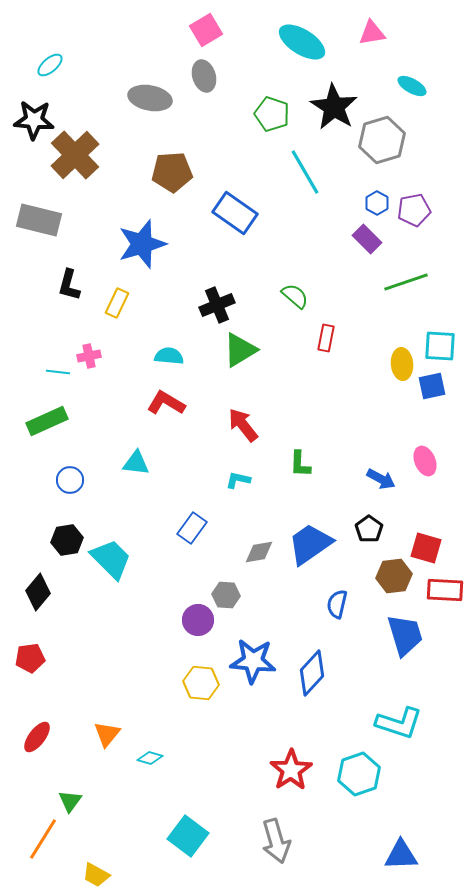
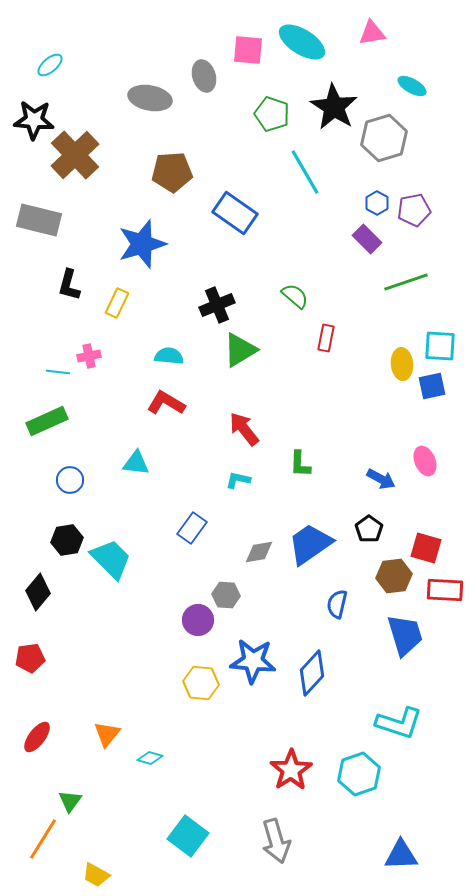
pink square at (206, 30): moved 42 px right, 20 px down; rotated 36 degrees clockwise
gray hexagon at (382, 140): moved 2 px right, 2 px up
red arrow at (243, 425): moved 1 px right, 4 px down
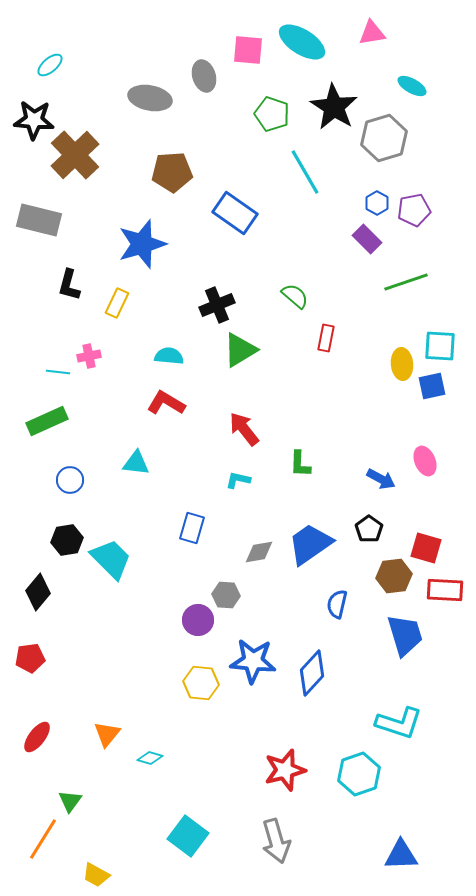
blue rectangle at (192, 528): rotated 20 degrees counterclockwise
red star at (291, 770): moved 6 px left; rotated 18 degrees clockwise
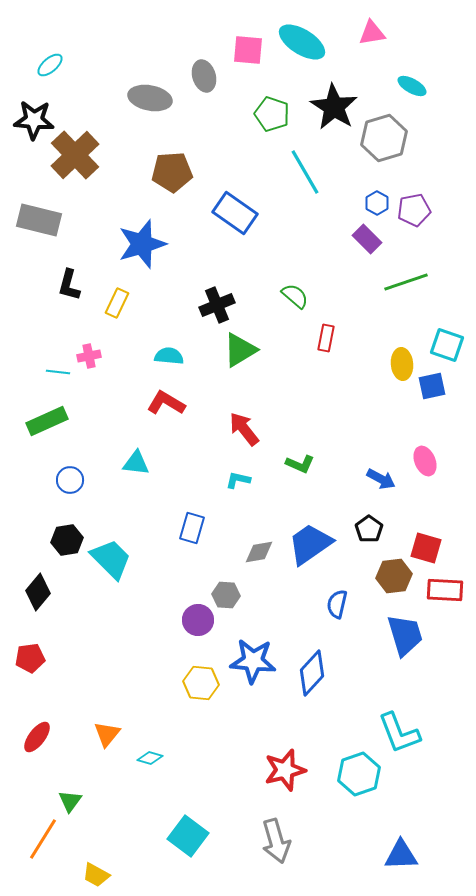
cyan square at (440, 346): moved 7 px right, 1 px up; rotated 16 degrees clockwise
green L-shape at (300, 464): rotated 68 degrees counterclockwise
cyan L-shape at (399, 723): moved 10 px down; rotated 51 degrees clockwise
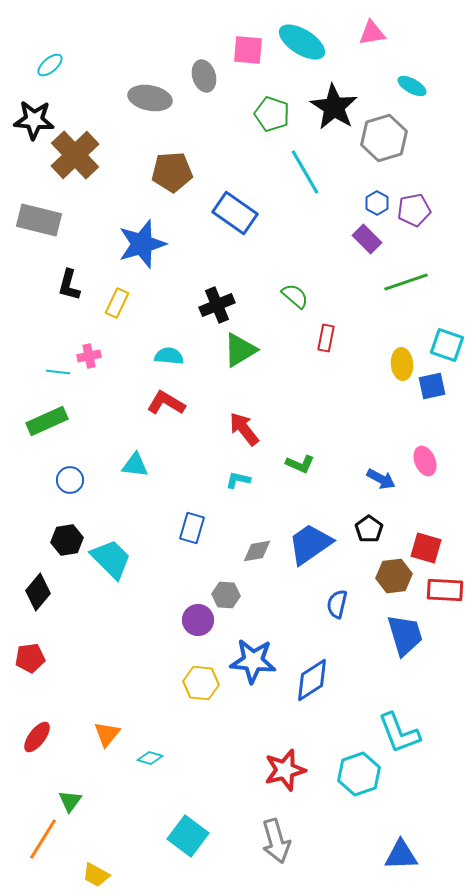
cyan triangle at (136, 463): moved 1 px left, 2 px down
gray diamond at (259, 552): moved 2 px left, 1 px up
blue diamond at (312, 673): moved 7 px down; rotated 15 degrees clockwise
